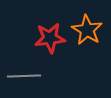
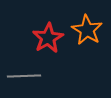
red star: moved 2 px left; rotated 24 degrees counterclockwise
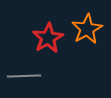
orange star: moved 1 px up; rotated 12 degrees clockwise
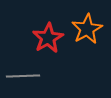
gray line: moved 1 px left
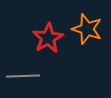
orange star: rotated 24 degrees counterclockwise
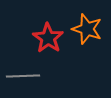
red star: rotated 8 degrees counterclockwise
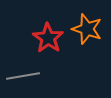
gray line: rotated 8 degrees counterclockwise
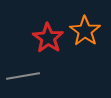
orange star: moved 2 px left, 2 px down; rotated 16 degrees clockwise
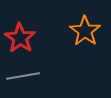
red star: moved 28 px left
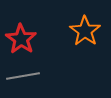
red star: moved 1 px right, 1 px down
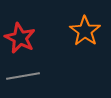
red star: moved 1 px left, 1 px up; rotated 8 degrees counterclockwise
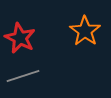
gray line: rotated 8 degrees counterclockwise
